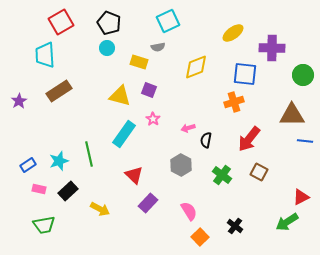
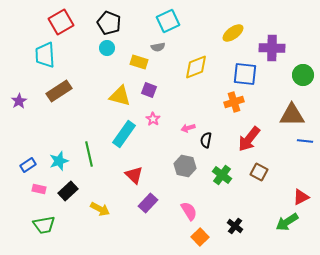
gray hexagon at (181, 165): moved 4 px right, 1 px down; rotated 15 degrees counterclockwise
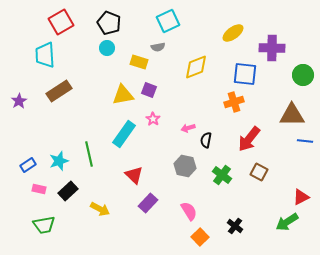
yellow triangle at (120, 96): moved 3 px right, 1 px up; rotated 25 degrees counterclockwise
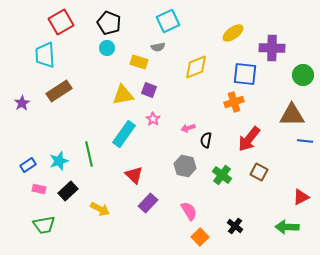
purple star at (19, 101): moved 3 px right, 2 px down
green arrow at (287, 222): moved 5 px down; rotated 35 degrees clockwise
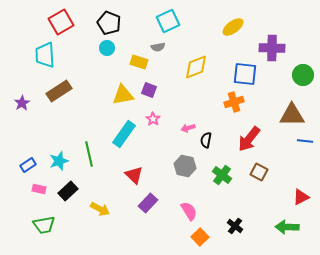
yellow ellipse at (233, 33): moved 6 px up
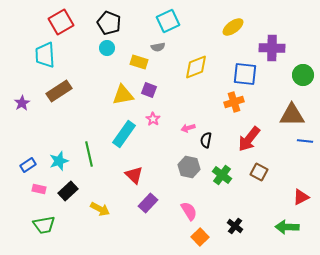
gray hexagon at (185, 166): moved 4 px right, 1 px down
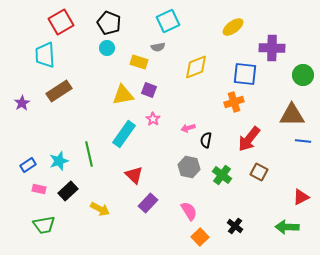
blue line at (305, 141): moved 2 px left
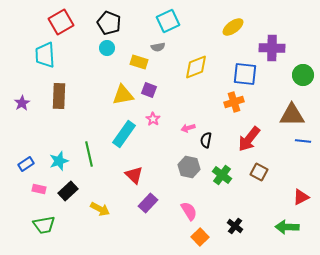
brown rectangle at (59, 91): moved 5 px down; rotated 55 degrees counterclockwise
blue rectangle at (28, 165): moved 2 px left, 1 px up
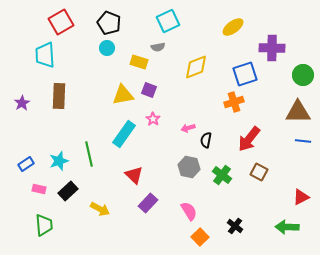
blue square at (245, 74): rotated 25 degrees counterclockwise
brown triangle at (292, 115): moved 6 px right, 3 px up
green trapezoid at (44, 225): rotated 85 degrees counterclockwise
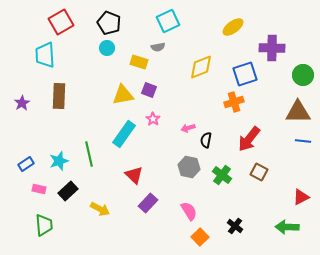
yellow diamond at (196, 67): moved 5 px right
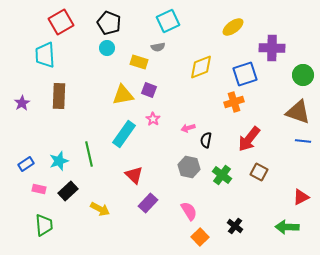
brown triangle at (298, 112): rotated 20 degrees clockwise
